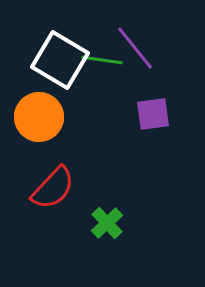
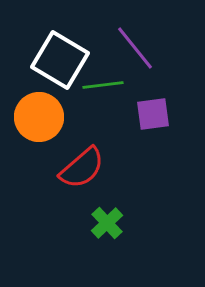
green line: moved 1 px right, 25 px down; rotated 15 degrees counterclockwise
red semicircle: moved 29 px right, 20 px up; rotated 6 degrees clockwise
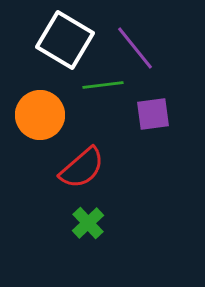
white square: moved 5 px right, 20 px up
orange circle: moved 1 px right, 2 px up
green cross: moved 19 px left
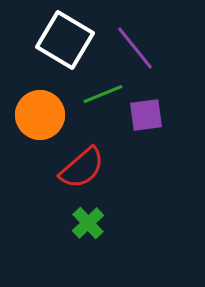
green line: moved 9 px down; rotated 15 degrees counterclockwise
purple square: moved 7 px left, 1 px down
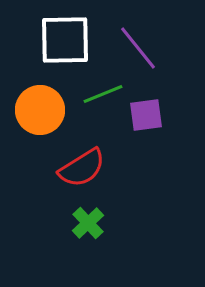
white square: rotated 32 degrees counterclockwise
purple line: moved 3 px right
orange circle: moved 5 px up
red semicircle: rotated 9 degrees clockwise
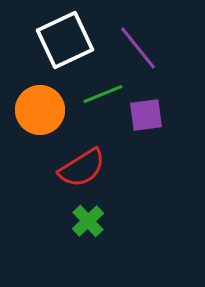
white square: rotated 24 degrees counterclockwise
green cross: moved 2 px up
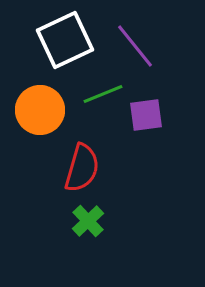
purple line: moved 3 px left, 2 px up
red semicircle: rotated 42 degrees counterclockwise
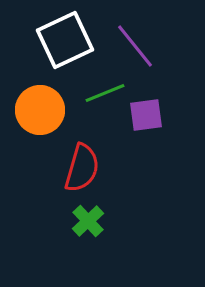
green line: moved 2 px right, 1 px up
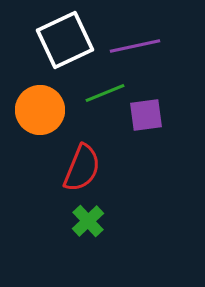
purple line: rotated 63 degrees counterclockwise
red semicircle: rotated 6 degrees clockwise
